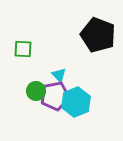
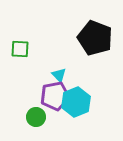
black pentagon: moved 3 px left, 3 px down
green square: moved 3 px left
green circle: moved 26 px down
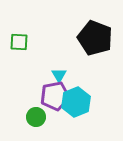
green square: moved 1 px left, 7 px up
cyan triangle: rotated 14 degrees clockwise
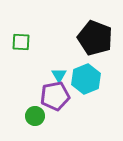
green square: moved 2 px right
cyan hexagon: moved 10 px right, 23 px up
green circle: moved 1 px left, 1 px up
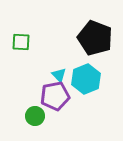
cyan triangle: rotated 14 degrees counterclockwise
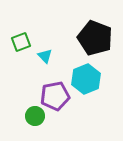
green square: rotated 24 degrees counterclockwise
cyan triangle: moved 14 px left, 19 px up
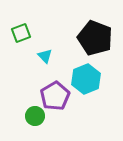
green square: moved 9 px up
purple pentagon: rotated 20 degrees counterclockwise
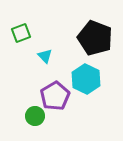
cyan hexagon: rotated 12 degrees counterclockwise
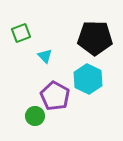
black pentagon: rotated 20 degrees counterclockwise
cyan hexagon: moved 2 px right
purple pentagon: rotated 12 degrees counterclockwise
